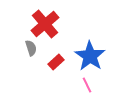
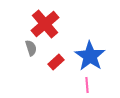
pink line: rotated 21 degrees clockwise
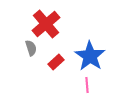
red cross: moved 1 px right
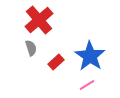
red cross: moved 7 px left, 4 px up
pink line: rotated 63 degrees clockwise
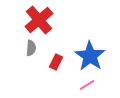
gray semicircle: rotated 21 degrees clockwise
red rectangle: rotated 21 degrees counterclockwise
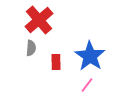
red rectangle: rotated 28 degrees counterclockwise
pink line: rotated 21 degrees counterclockwise
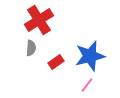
red cross: rotated 8 degrees clockwise
blue star: rotated 24 degrees clockwise
red rectangle: rotated 56 degrees clockwise
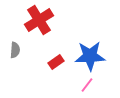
gray semicircle: moved 16 px left, 2 px down
blue star: rotated 12 degrees clockwise
